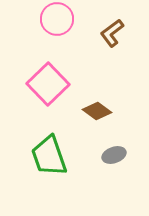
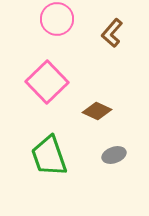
brown L-shape: rotated 12 degrees counterclockwise
pink square: moved 1 px left, 2 px up
brown diamond: rotated 12 degrees counterclockwise
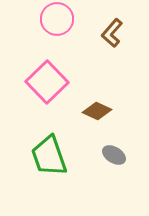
gray ellipse: rotated 50 degrees clockwise
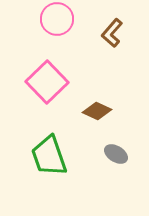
gray ellipse: moved 2 px right, 1 px up
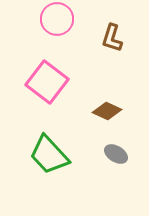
brown L-shape: moved 5 px down; rotated 24 degrees counterclockwise
pink square: rotated 9 degrees counterclockwise
brown diamond: moved 10 px right
green trapezoid: moved 1 px up; rotated 24 degrees counterclockwise
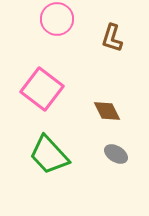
pink square: moved 5 px left, 7 px down
brown diamond: rotated 40 degrees clockwise
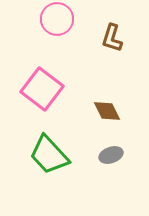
gray ellipse: moved 5 px left, 1 px down; rotated 50 degrees counterclockwise
